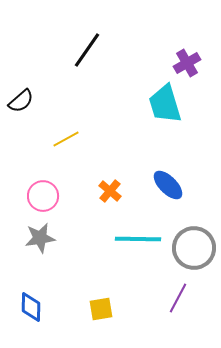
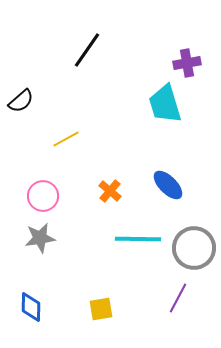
purple cross: rotated 20 degrees clockwise
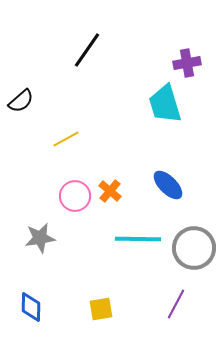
pink circle: moved 32 px right
purple line: moved 2 px left, 6 px down
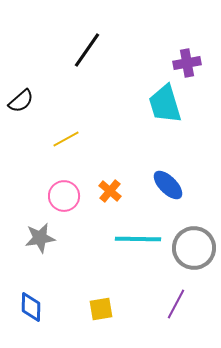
pink circle: moved 11 px left
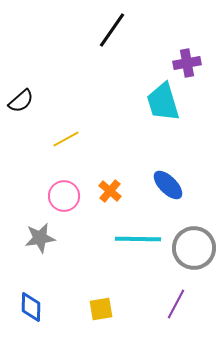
black line: moved 25 px right, 20 px up
cyan trapezoid: moved 2 px left, 2 px up
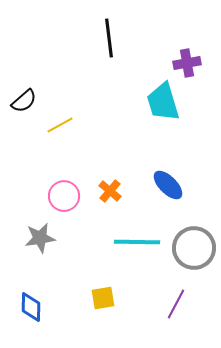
black line: moved 3 px left, 8 px down; rotated 42 degrees counterclockwise
black semicircle: moved 3 px right
yellow line: moved 6 px left, 14 px up
cyan line: moved 1 px left, 3 px down
yellow square: moved 2 px right, 11 px up
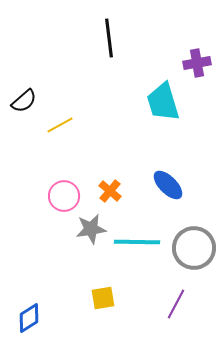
purple cross: moved 10 px right
gray star: moved 51 px right, 9 px up
blue diamond: moved 2 px left, 11 px down; rotated 56 degrees clockwise
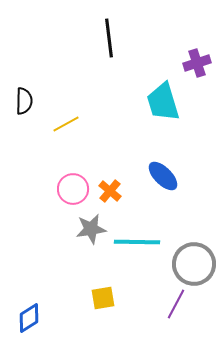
purple cross: rotated 8 degrees counterclockwise
black semicircle: rotated 48 degrees counterclockwise
yellow line: moved 6 px right, 1 px up
blue ellipse: moved 5 px left, 9 px up
pink circle: moved 9 px right, 7 px up
gray circle: moved 16 px down
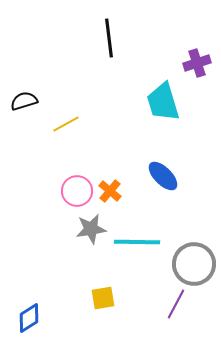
black semicircle: rotated 108 degrees counterclockwise
pink circle: moved 4 px right, 2 px down
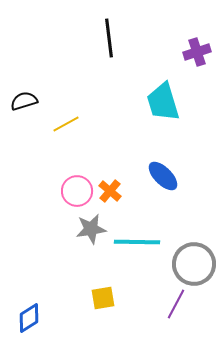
purple cross: moved 11 px up
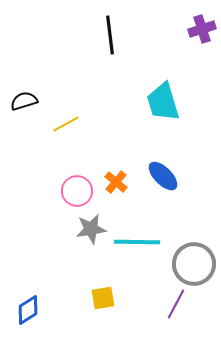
black line: moved 1 px right, 3 px up
purple cross: moved 5 px right, 23 px up
orange cross: moved 6 px right, 9 px up
blue diamond: moved 1 px left, 8 px up
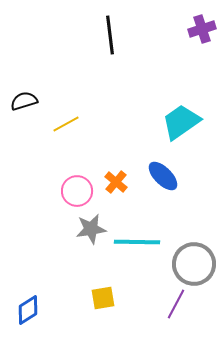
cyan trapezoid: moved 18 px right, 20 px down; rotated 72 degrees clockwise
